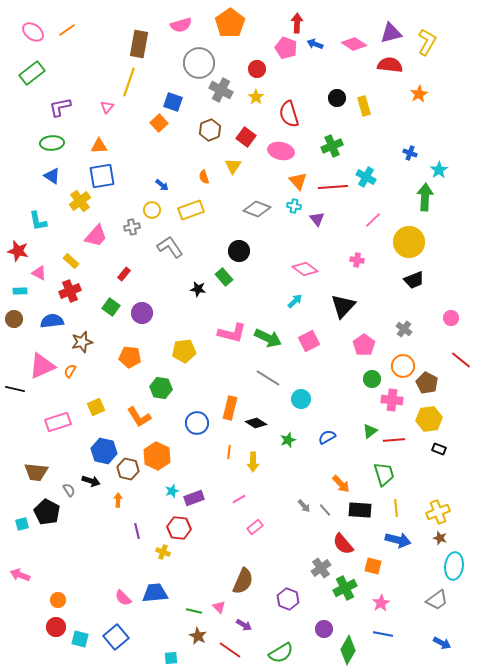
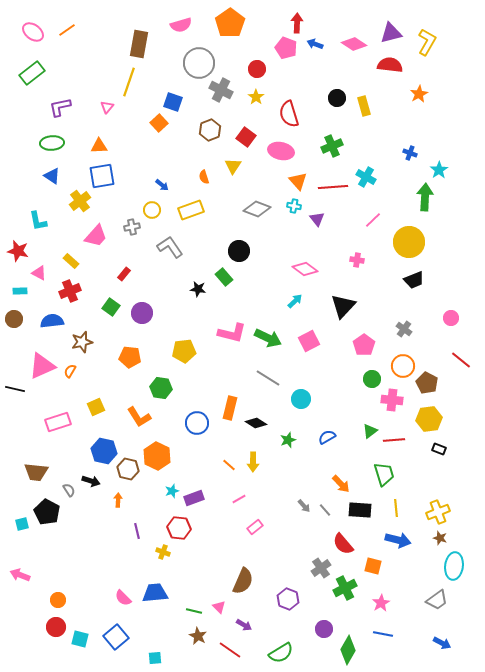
orange line at (229, 452): moved 13 px down; rotated 56 degrees counterclockwise
cyan square at (171, 658): moved 16 px left
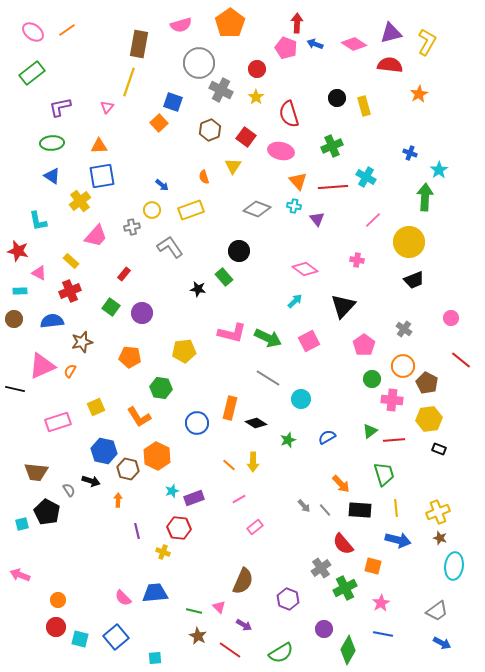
gray trapezoid at (437, 600): moved 11 px down
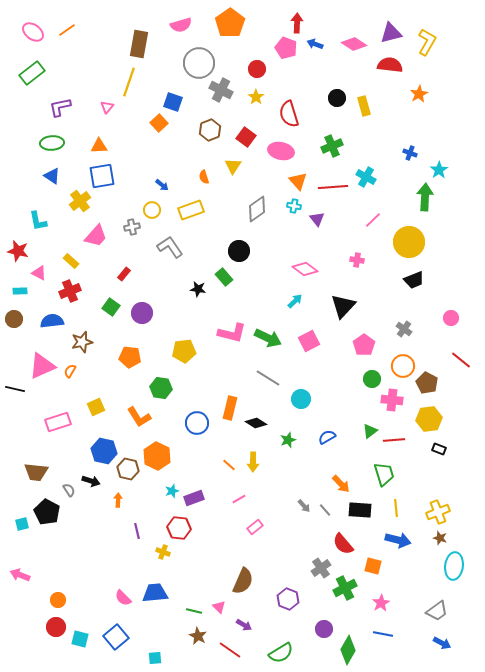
gray diamond at (257, 209): rotated 56 degrees counterclockwise
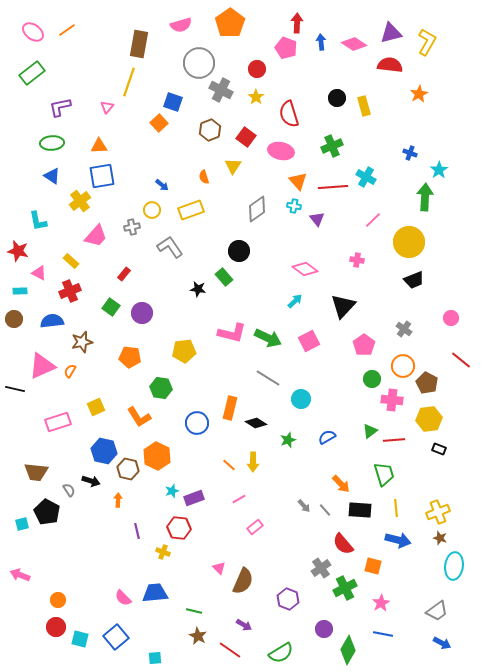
blue arrow at (315, 44): moved 6 px right, 2 px up; rotated 63 degrees clockwise
pink triangle at (219, 607): moved 39 px up
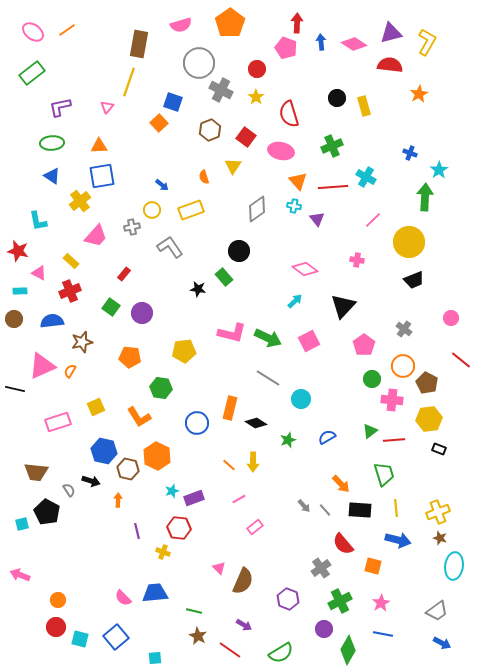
green cross at (345, 588): moved 5 px left, 13 px down
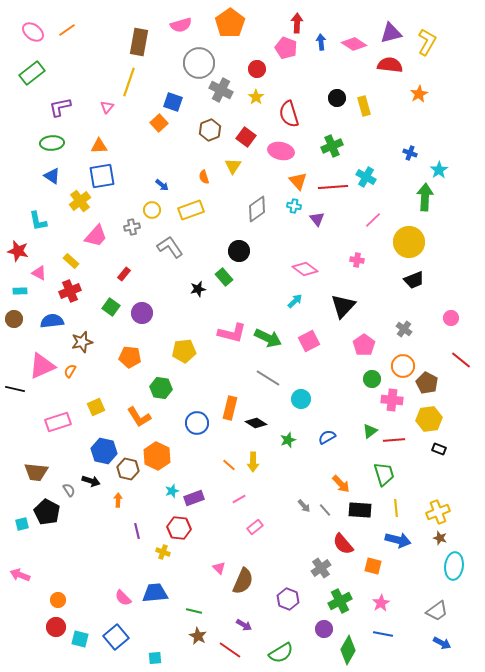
brown rectangle at (139, 44): moved 2 px up
black star at (198, 289): rotated 21 degrees counterclockwise
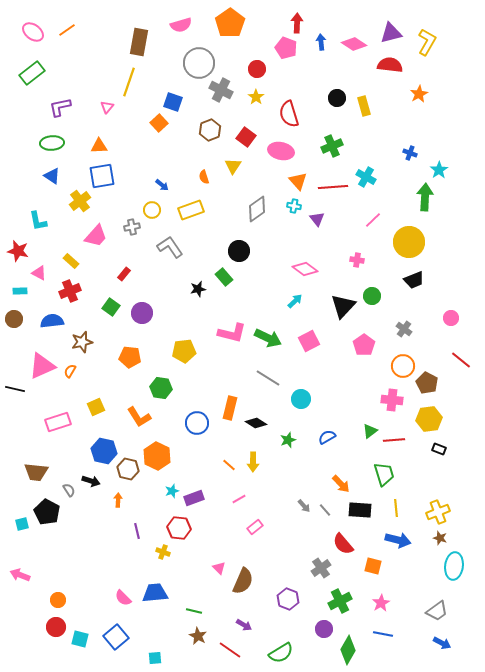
green circle at (372, 379): moved 83 px up
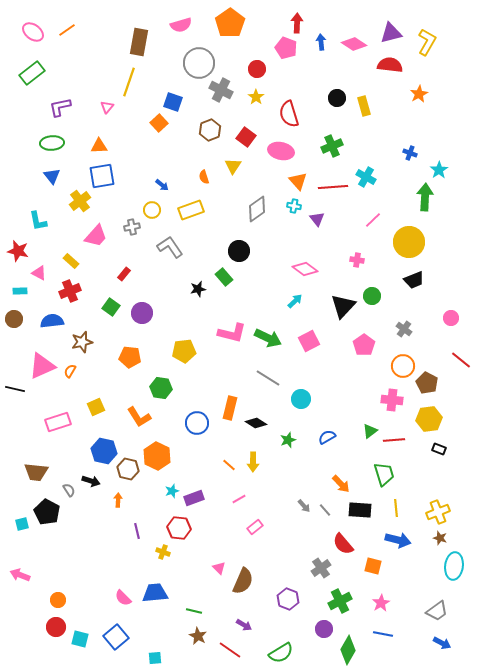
blue triangle at (52, 176): rotated 18 degrees clockwise
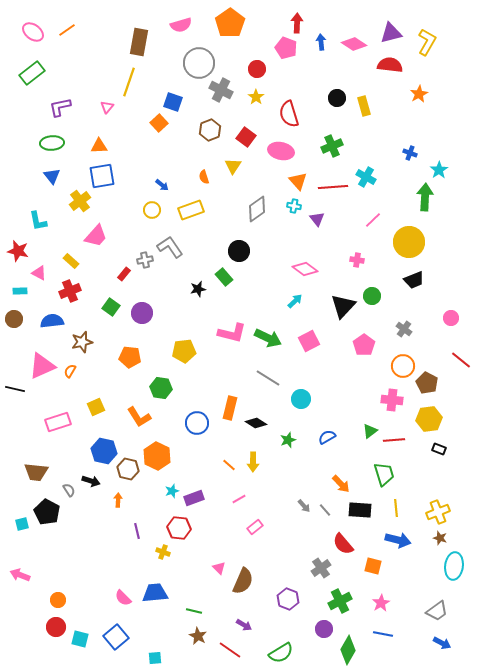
gray cross at (132, 227): moved 13 px right, 33 px down
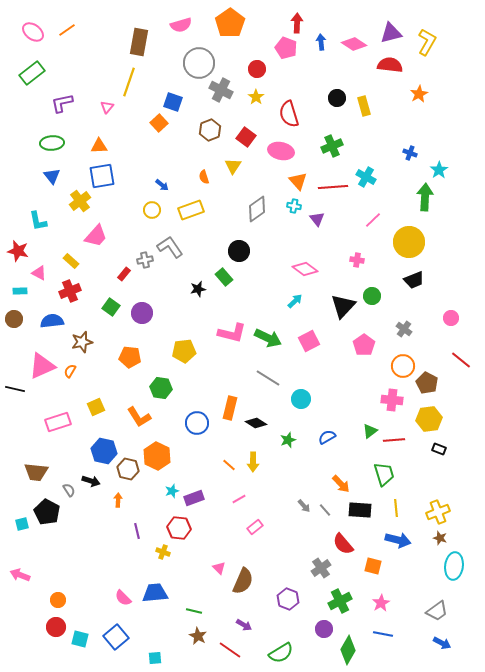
purple L-shape at (60, 107): moved 2 px right, 4 px up
